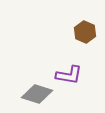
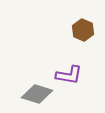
brown hexagon: moved 2 px left, 2 px up
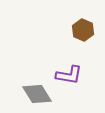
gray diamond: rotated 40 degrees clockwise
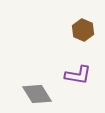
purple L-shape: moved 9 px right
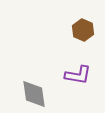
gray diamond: moved 3 px left; rotated 24 degrees clockwise
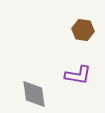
brown hexagon: rotated 15 degrees counterclockwise
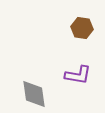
brown hexagon: moved 1 px left, 2 px up
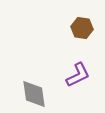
purple L-shape: rotated 36 degrees counterclockwise
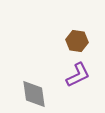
brown hexagon: moved 5 px left, 13 px down
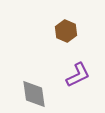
brown hexagon: moved 11 px left, 10 px up; rotated 15 degrees clockwise
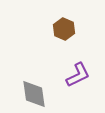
brown hexagon: moved 2 px left, 2 px up
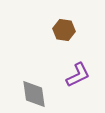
brown hexagon: moved 1 px down; rotated 15 degrees counterclockwise
